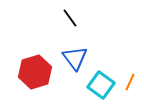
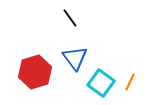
cyan square: moved 2 px up
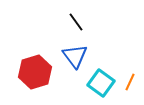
black line: moved 6 px right, 4 px down
blue triangle: moved 2 px up
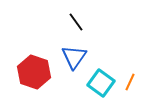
blue triangle: moved 1 px left, 1 px down; rotated 12 degrees clockwise
red hexagon: moved 1 px left; rotated 24 degrees counterclockwise
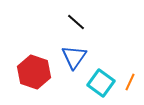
black line: rotated 12 degrees counterclockwise
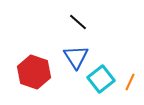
black line: moved 2 px right
blue triangle: moved 2 px right; rotated 8 degrees counterclockwise
cyan square: moved 4 px up; rotated 16 degrees clockwise
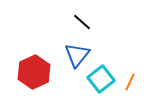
black line: moved 4 px right
blue triangle: moved 1 px right, 2 px up; rotated 12 degrees clockwise
red hexagon: rotated 16 degrees clockwise
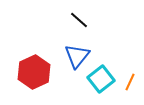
black line: moved 3 px left, 2 px up
blue triangle: moved 1 px down
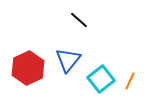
blue triangle: moved 9 px left, 4 px down
red hexagon: moved 6 px left, 4 px up
orange line: moved 1 px up
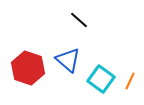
blue triangle: rotated 28 degrees counterclockwise
red hexagon: rotated 16 degrees counterclockwise
cyan square: rotated 16 degrees counterclockwise
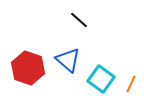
orange line: moved 1 px right, 3 px down
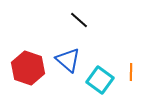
cyan square: moved 1 px left, 1 px down
orange line: moved 12 px up; rotated 24 degrees counterclockwise
